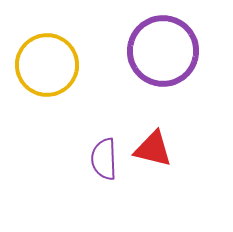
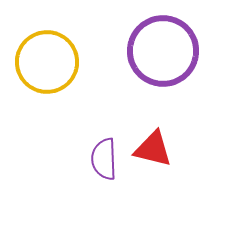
yellow circle: moved 3 px up
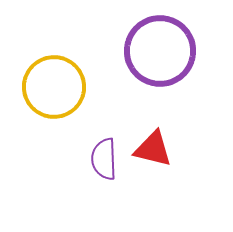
purple circle: moved 3 px left
yellow circle: moved 7 px right, 25 px down
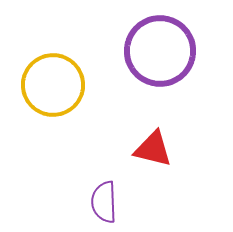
yellow circle: moved 1 px left, 2 px up
purple semicircle: moved 43 px down
